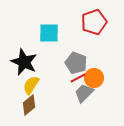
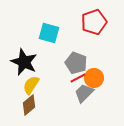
cyan square: rotated 15 degrees clockwise
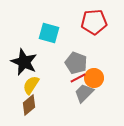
red pentagon: rotated 15 degrees clockwise
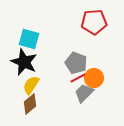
cyan square: moved 20 px left, 6 px down
brown diamond: moved 1 px right, 1 px up
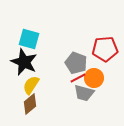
red pentagon: moved 11 px right, 27 px down
gray trapezoid: rotated 120 degrees counterclockwise
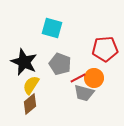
cyan square: moved 23 px right, 11 px up
gray pentagon: moved 16 px left, 1 px down
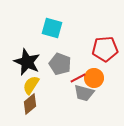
black star: moved 3 px right
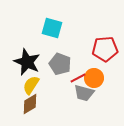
brown diamond: rotated 10 degrees clockwise
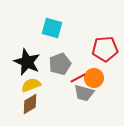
gray pentagon: rotated 30 degrees clockwise
yellow semicircle: rotated 36 degrees clockwise
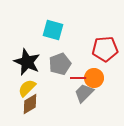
cyan square: moved 1 px right, 2 px down
red line: rotated 28 degrees clockwise
yellow semicircle: moved 4 px left, 3 px down; rotated 24 degrees counterclockwise
gray trapezoid: rotated 120 degrees clockwise
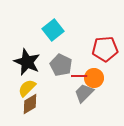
cyan square: rotated 35 degrees clockwise
gray pentagon: moved 1 px right, 1 px down; rotated 25 degrees counterclockwise
red line: moved 1 px right, 2 px up
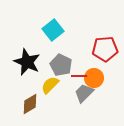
yellow semicircle: moved 23 px right, 3 px up
